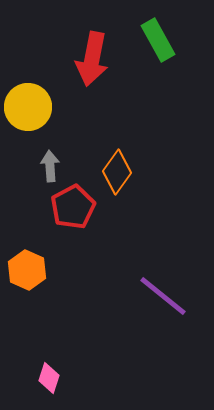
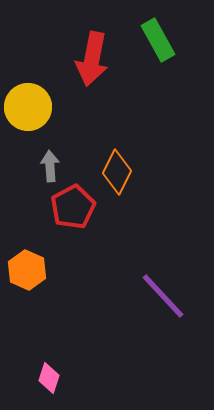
orange diamond: rotated 9 degrees counterclockwise
purple line: rotated 8 degrees clockwise
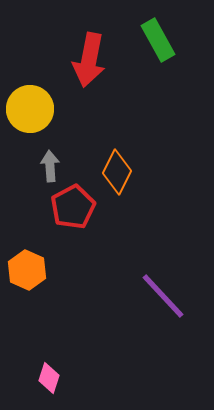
red arrow: moved 3 px left, 1 px down
yellow circle: moved 2 px right, 2 px down
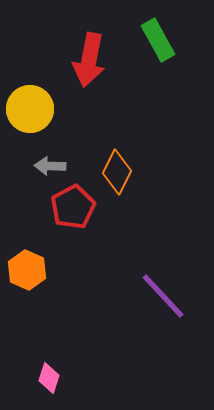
gray arrow: rotated 84 degrees counterclockwise
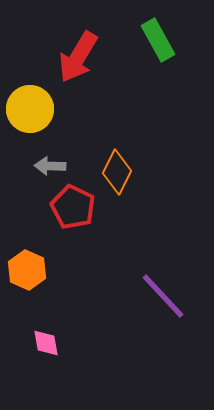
red arrow: moved 11 px left, 3 px up; rotated 20 degrees clockwise
red pentagon: rotated 18 degrees counterclockwise
pink diamond: moved 3 px left, 35 px up; rotated 28 degrees counterclockwise
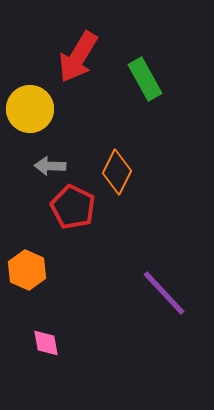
green rectangle: moved 13 px left, 39 px down
purple line: moved 1 px right, 3 px up
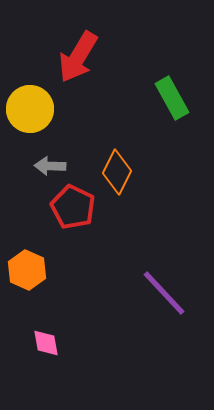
green rectangle: moved 27 px right, 19 px down
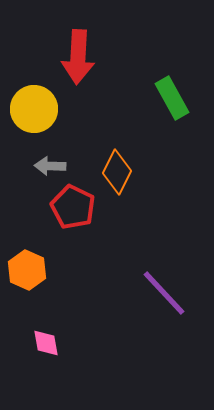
red arrow: rotated 28 degrees counterclockwise
yellow circle: moved 4 px right
